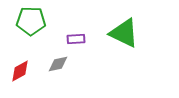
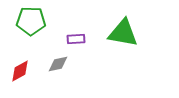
green triangle: moved 1 px left; rotated 16 degrees counterclockwise
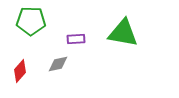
red diamond: rotated 20 degrees counterclockwise
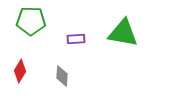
gray diamond: moved 4 px right, 12 px down; rotated 75 degrees counterclockwise
red diamond: rotated 10 degrees counterclockwise
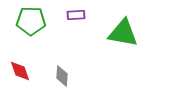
purple rectangle: moved 24 px up
red diamond: rotated 50 degrees counterclockwise
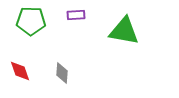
green triangle: moved 1 px right, 2 px up
gray diamond: moved 3 px up
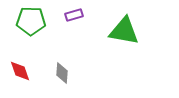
purple rectangle: moved 2 px left; rotated 12 degrees counterclockwise
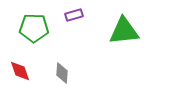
green pentagon: moved 3 px right, 7 px down
green triangle: rotated 16 degrees counterclockwise
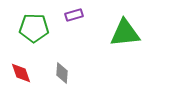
green triangle: moved 1 px right, 2 px down
red diamond: moved 1 px right, 2 px down
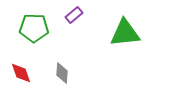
purple rectangle: rotated 24 degrees counterclockwise
